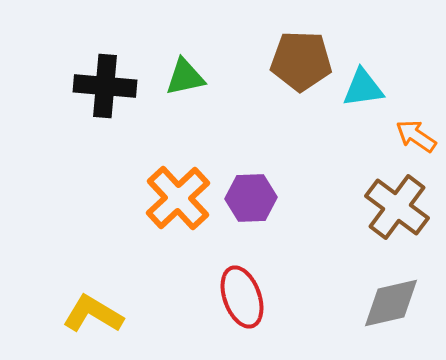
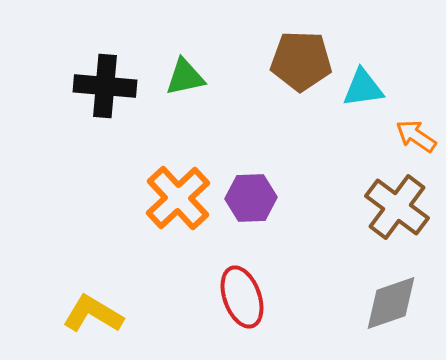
gray diamond: rotated 6 degrees counterclockwise
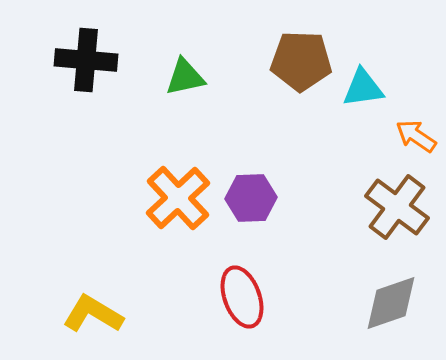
black cross: moved 19 px left, 26 px up
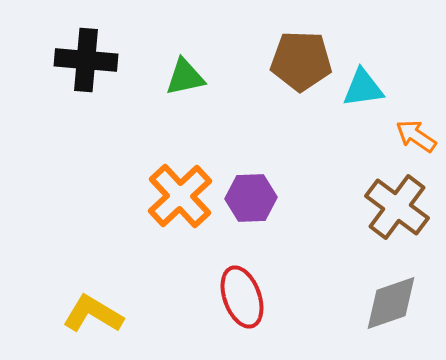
orange cross: moved 2 px right, 2 px up
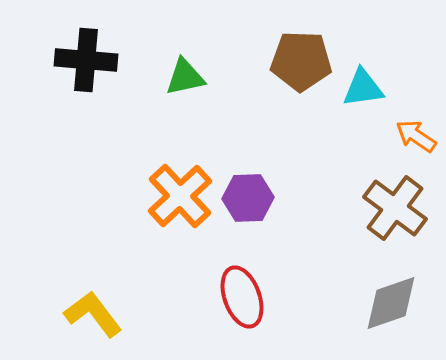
purple hexagon: moved 3 px left
brown cross: moved 2 px left, 1 px down
yellow L-shape: rotated 22 degrees clockwise
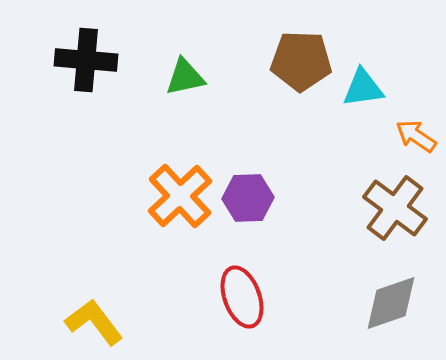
yellow L-shape: moved 1 px right, 8 px down
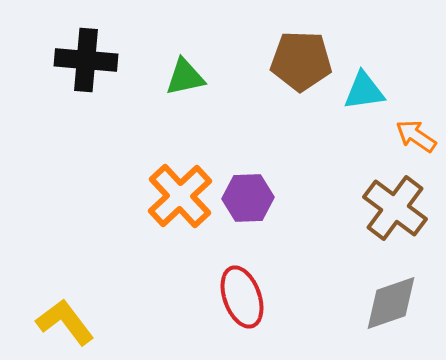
cyan triangle: moved 1 px right, 3 px down
yellow L-shape: moved 29 px left
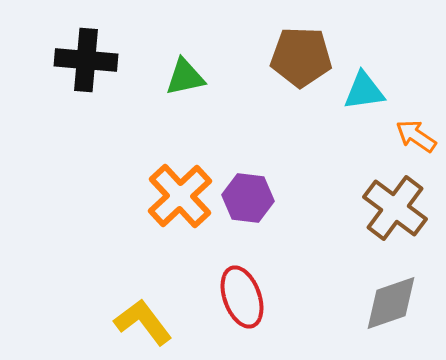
brown pentagon: moved 4 px up
purple hexagon: rotated 9 degrees clockwise
yellow L-shape: moved 78 px right
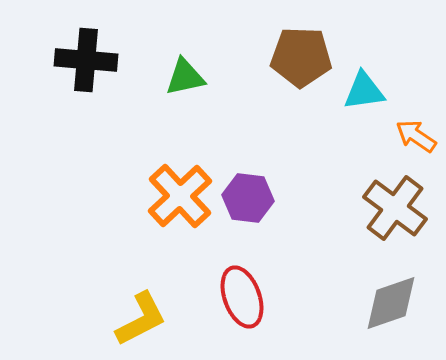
yellow L-shape: moved 2 px left, 3 px up; rotated 100 degrees clockwise
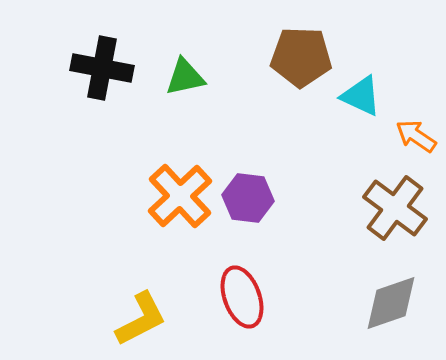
black cross: moved 16 px right, 8 px down; rotated 6 degrees clockwise
cyan triangle: moved 3 px left, 5 px down; rotated 33 degrees clockwise
